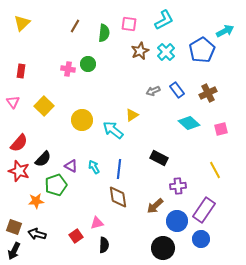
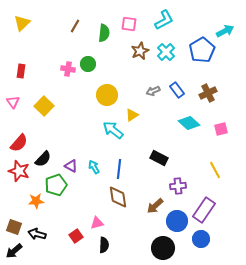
yellow circle at (82, 120): moved 25 px right, 25 px up
black arrow at (14, 251): rotated 24 degrees clockwise
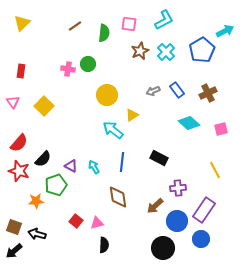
brown line at (75, 26): rotated 24 degrees clockwise
blue line at (119, 169): moved 3 px right, 7 px up
purple cross at (178, 186): moved 2 px down
red square at (76, 236): moved 15 px up; rotated 16 degrees counterclockwise
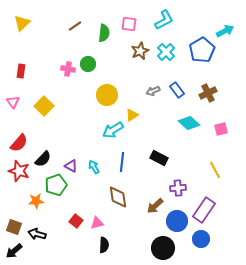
cyan arrow at (113, 130): rotated 70 degrees counterclockwise
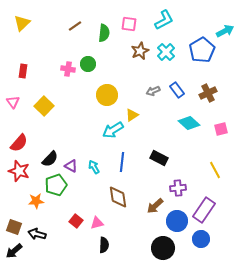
red rectangle at (21, 71): moved 2 px right
black semicircle at (43, 159): moved 7 px right
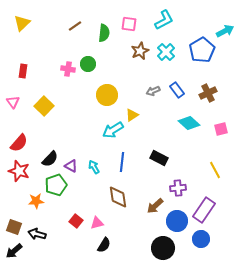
black semicircle at (104, 245): rotated 28 degrees clockwise
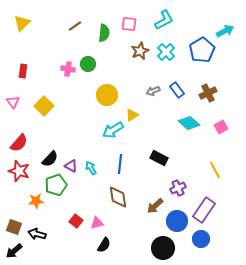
pink square at (221, 129): moved 2 px up; rotated 16 degrees counterclockwise
blue line at (122, 162): moved 2 px left, 2 px down
cyan arrow at (94, 167): moved 3 px left, 1 px down
purple cross at (178, 188): rotated 21 degrees counterclockwise
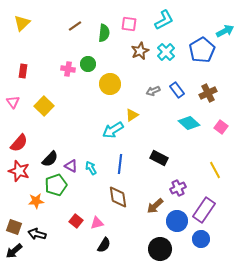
yellow circle at (107, 95): moved 3 px right, 11 px up
pink square at (221, 127): rotated 24 degrees counterclockwise
black circle at (163, 248): moved 3 px left, 1 px down
